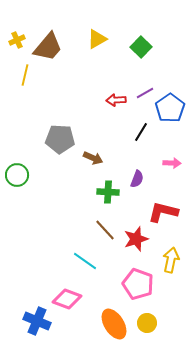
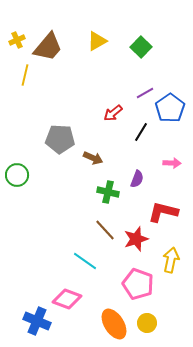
yellow triangle: moved 2 px down
red arrow: moved 3 px left, 13 px down; rotated 36 degrees counterclockwise
green cross: rotated 10 degrees clockwise
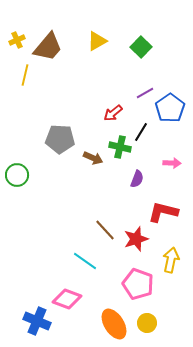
green cross: moved 12 px right, 45 px up
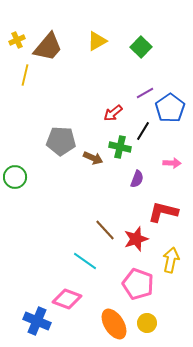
black line: moved 2 px right, 1 px up
gray pentagon: moved 1 px right, 2 px down
green circle: moved 2 px left, 2 px down
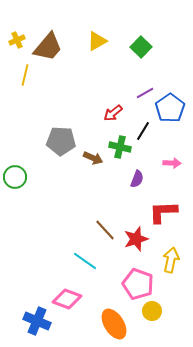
red L-shape: rotated 16 degrees counterclockwise
yellow circle: moved 5 px right, 12 px up
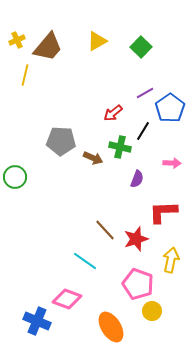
orange ellipse: moved 3 px left, 3 px down
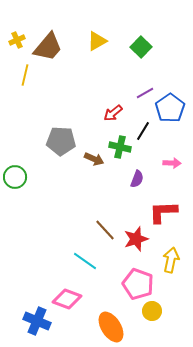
brown arrow: moved 1 px right, 1 px down
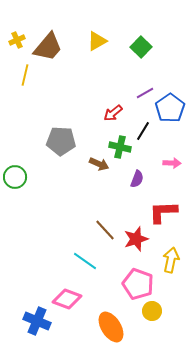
brown arrow: moved 5 px right, 5 px down
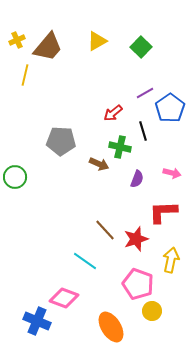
black line: rotated 48 degrees counterclockwise
pink arrow: moved 10 px down; rotated 12 degrees clockwise
pink diamond: moved 3 px left, 1 px up
